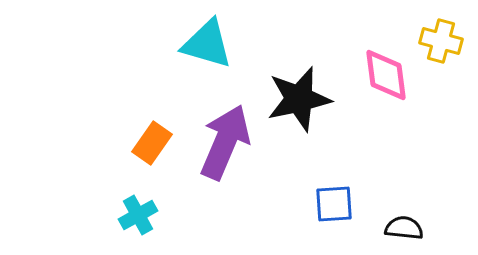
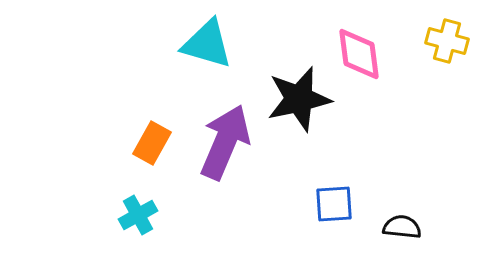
yellow cross: moved 6 px right
pink diamond: moved 27 px left, 21 px up
orange rectangle: rotated 6 degrees counterclockwise
black semicircle: moved 2 px left, 1 px up
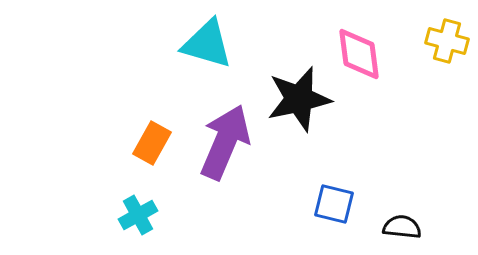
blue square: rotated 18 degrees clockwise
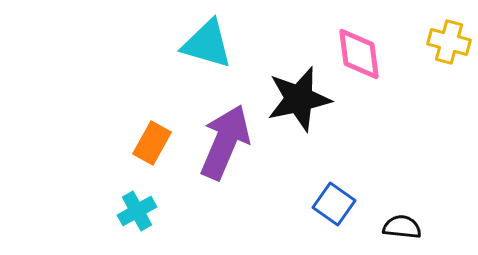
yellow cross: moved 2 px right, 1 px down
blue square: rotated 21 degrees clockwise
cyan cross: moved 1 px left, 4 px up
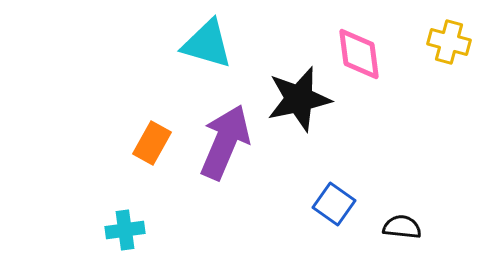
cyan cross: moved 12 px left, 19 px down; rotated 21 degrees clockwise
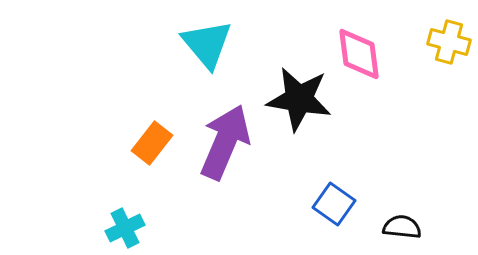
cyan triangle: rotated 34 degrees clockwise
black star: rotated 22 degrees clockwise
orange rectangle: rotated 9 degrees clockwise
cyan cross: moved 2 px up; rotated 18 degrees counterclockwise
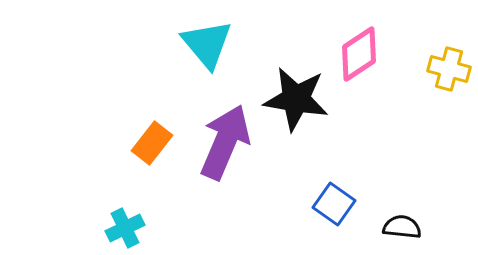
yellow cross: moved 27 px down
pink diamond: rotated 64 degrees clockwise
black star: moved 3 px left
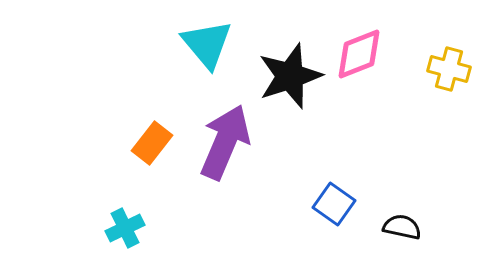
pink diamond: rotated 12 degrees clockwise
black star: moved 6 px left, 23 px up; rotated 28 degrees counterclockwise
black semicircle: rotated 6 degrees clockwise
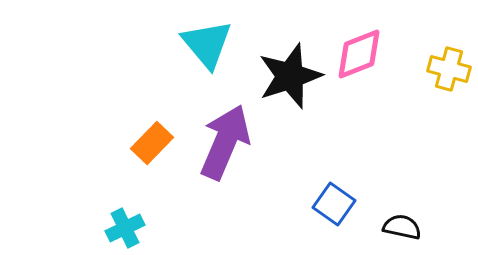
orange rectangle: rotated 6 degrees clockwise
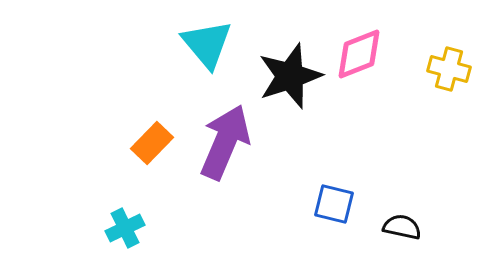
blue square: rotated 21 degrees counterclockwise
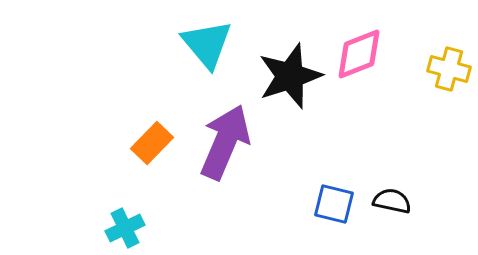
black semicircle: moved 10 px left, 26 px up
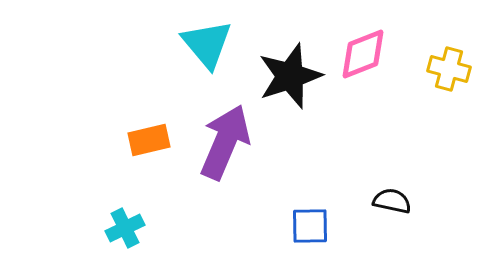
pink diamond: moved 4 px right
orange rectangle: moved 3 px left, 3 px up; rotated 33 degrees clockwise
blue square: moved 24 px left, 22 px down; rotated 15 degrees counterclockwise
